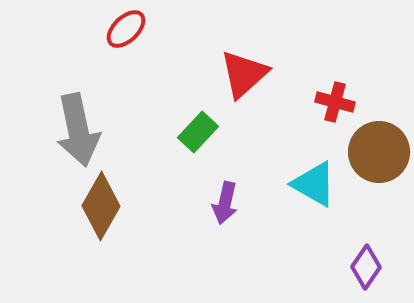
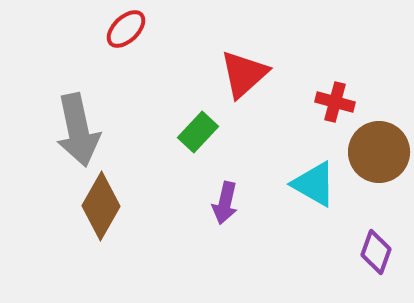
purple diamond: moved 10 px right, 15 px up; rotated 15 degrees counterclockwise
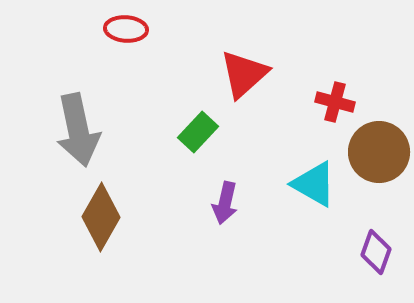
red ellipse: rotated 48 degrees clockwise
brown diamond: moved 11 px down
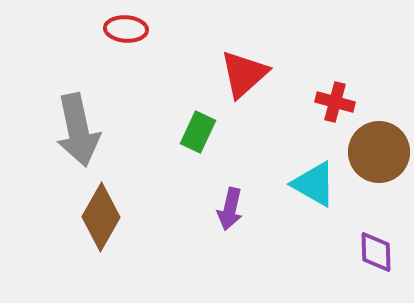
green rectangle: rotated 18 degrees counterclockwise
purple arrow: moved 5 px right, 6 px down
purple diamond: rotated 21 degrees counterclockwise
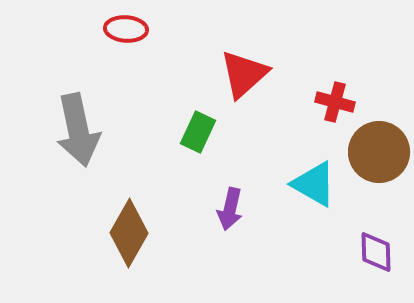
brown diamond: moved 28 px right, 16 px down
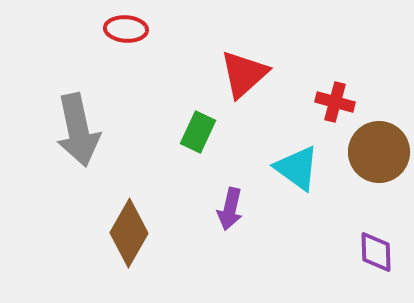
cyan triangle: moved 17 px left, 16 px up; rotated 6 degrees clockwise
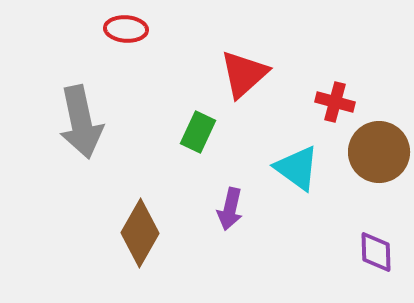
gray arrow: moved 3 px right, 8 px up
brown diamond: moved 11 px right
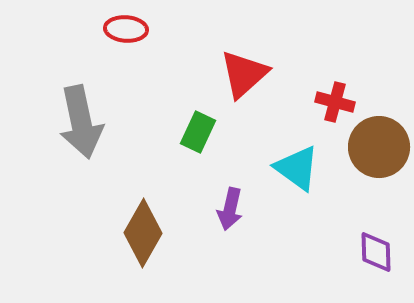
brown circle: moved 5 px up
brown diamond: moved 3 px right
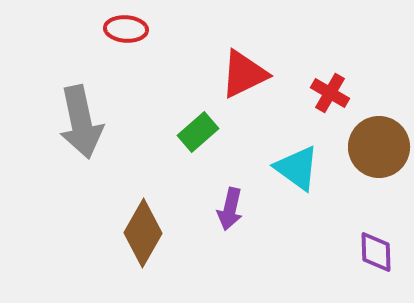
red triangle: rotated 16 degrees clockwise
red cross: moved 5 px left, 9 px up; rotated 15 degrees clockwise
green rectangle: rotated 24 degrees clockwise
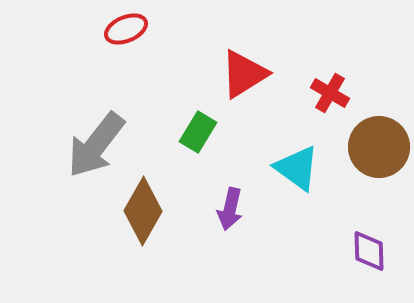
red ellipse: rotated 27 degrees counterclockwise
red triangle: rotated 6 degrees counterclockwise
gray arrow: moved 15 px right, 23 px down; rotated 50 degrees clockwise
green rectangle: rotated 18 degrees counterclockwise
brown diamond: moved 22 px up
purple diamond: moved 7 px left, 1 px up
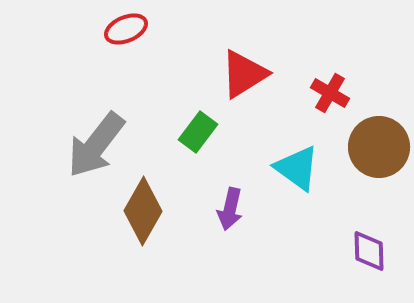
green rectangle: rotated 6 degrees clockwise
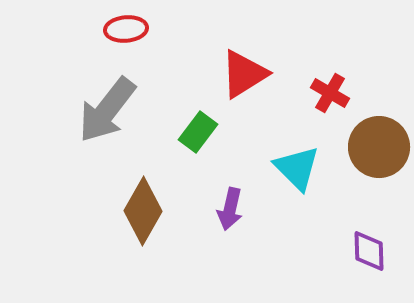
red ellipse: rotated 18 degrees clockwise
gray arrow: moved 11 px right, 35 px up
cyan triangle: rotated 9 degrees clockwise
